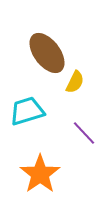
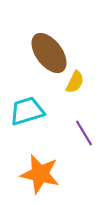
brown ellipse: moved 2 px right
purple line: rotated 12 degrees clockwise
orange star: rotated 24 degrees counterclockwise
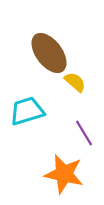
yellow semicircle: rotated 75 degrees counterclockwise
orange star: moved 24 px right
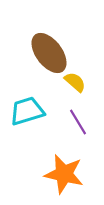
purple line: moved 6 px left, 11 px up
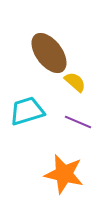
purple line: rotated 36 degrees counterclockwise
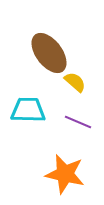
cyan trapezoid: moved 1 px right, 1 px up; rotated 18 degrees clockwise
orange star: moved 1 px right
